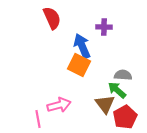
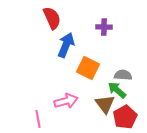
blue arrow: moved 16 px left, 1 px up; rotated 45 degrees clockwise
orange square: moved 9 px right, 3 px down
pink arrow: moved 7 px right, 4 px up
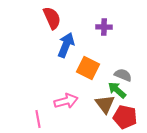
gray semicircle: rotated 18 degrees clockwise
red pentagon: rotated 30 degrees counterclockwise
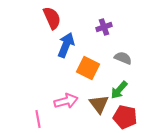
purple cross: rotated 21 degrees counterclockwise
gray semicircle: moved 17 px up
green arrow: moved 2 px right; rotated 90 degrees counterclockwise
brown triangle: moved 6 px left
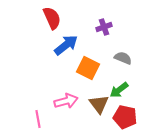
blue arrow: rotated 30 degrees clockwise
green arrow: rotated 12 degrees clockwise
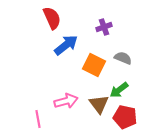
orange square: moved 6 px right, 3 px up
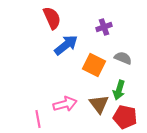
green arrow: rotated 36 degrees counterclockwise
pink arrow: moved 1 px left, 3 px down
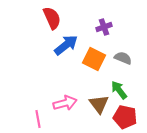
orange square: moved 6 px up
green arrow: rotated 126 degrees clockwise
pink arrow: moved 1 px up
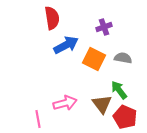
red semicircle: rotated 15 degrees clockwise
blue arrow: rotated 10 degrees clockwise
gray semicircle: rotated 12 degrees counterclockwise
brown triangle: moved 3 px right
red pentagon: rotated 10 degrees clockwise
